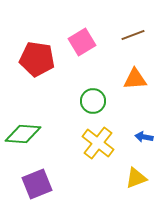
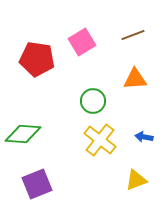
yellow cross: moved 2 px right, 3 px up
yellow triangle: moved 2 px down
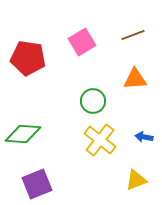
red pentagon: moved 9 px left, 1 px up
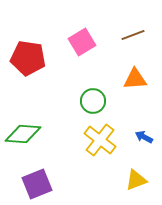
blue arrow: rotated 18 degrees clockwise
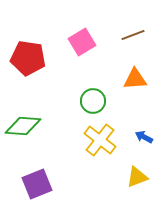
green diamond: moved 8 px up
yellow triangle: moved 1 px right, 3 px up
